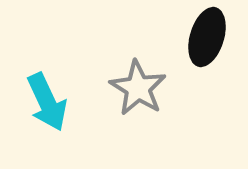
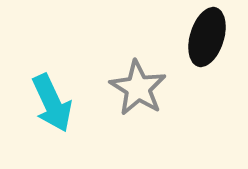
cyan arrow: moved 5 px right, 1 px down
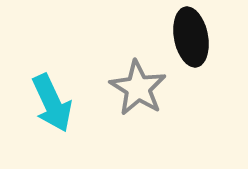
black ellipse: moved 16 px left; rotated 28 degrees counterclockwise
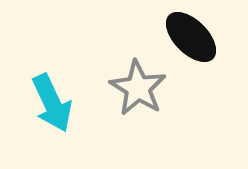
black ellipse: rotated 34 degrees counterclockwise
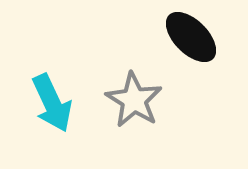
gray star: moved 4 px left, 12 px down
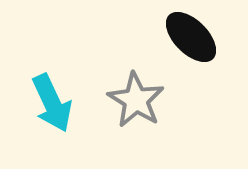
gray star: moved 2 px right
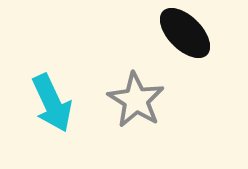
black ellipse: moved 6 px left, 4 px up
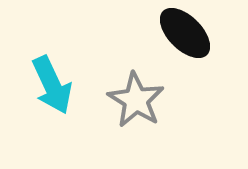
cyan arrow: moved 18 px up
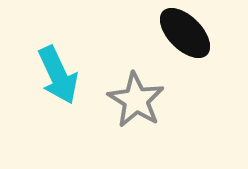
cyan arrow: moved 6 px right, 10 px up
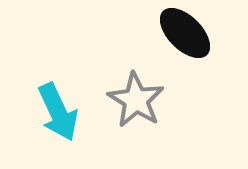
cyan arrow: moved 37 px down
